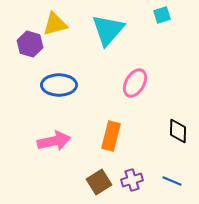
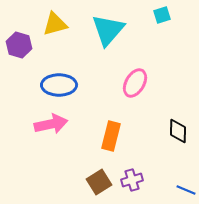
purple hexagon: moved 11 px left, 1 px down
pink arrow: moved 3 px left, 17 px up
blue line: moved 14 px right, 9 px down
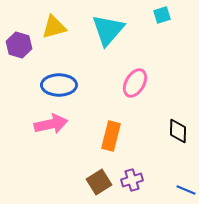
yellow triangle: moved 1 px left, 3 px down
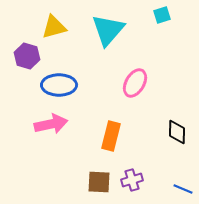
purple hexagon: moved 8 px right, 11 px down
black diamond: moved 1 px left, 1 px down
brown square: rotated 35 degrees clockwise
blue line: moved 3 px left, 1 px up
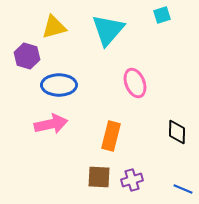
pink ellipse: rotated 52 degrees counterclockwise
brown square: moved 5 px up
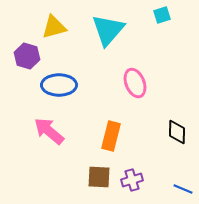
pink arrow: moved 2 px left, 7 px down; rotated 128 degrees counterclockwise
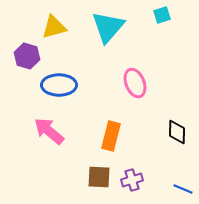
cyan triangle: moved 3 px up
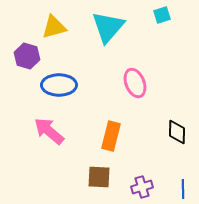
purple cross: moved 10 px right, 7 px down
blue line: rotated 66 degrees clockwise
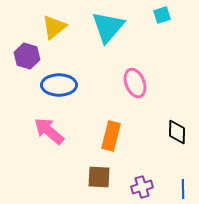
yellow triangle: rotated 24 degrees counterclockwise
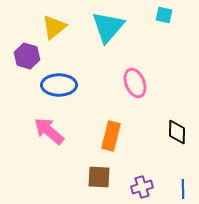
cyan square: moved 2 px right; rotated 30 degrees clockwise
